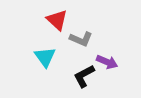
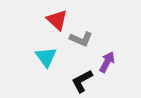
cyan triangle: moved 1 px right
purple arrow: rotated 85 degrees counterclockwise
black L-shape: moved 2 px left, 5 px down
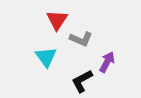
red triangle: rotated 20 degrees clockwise
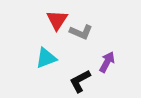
gray L-shape: moved 7 px up
cyan triangle: moved 1 px down; rotated 45 degrees clockwise
black L-shape: moved 2 px left
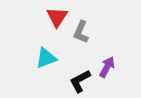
red triangle: moved 3 px up
gray L-shape: rotated 90 degrees clockwise
purple arrow: moved 5 px down
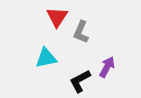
cyan triangle: rotated 10 degrees clockwise
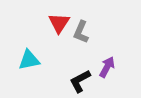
red triangle: moved 2 px right, 6 px down
cyan triangle: moved 17 px left, 2 px down
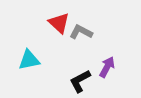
red triangle: rotated 20 degrees counterclockwise
gray L-shape: rotated 95 degrees clockwise
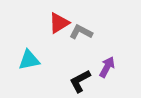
red triangle: rotated 45 degrees clockwise
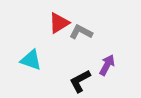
cyan triangle: moved 2 px right; rotated 30 degrees clockwise
purple arrow: moved 2 px up
